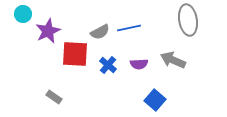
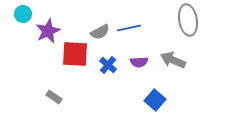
purple semicircle: moved 2 px up
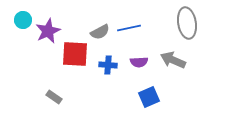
cyan circle: moved 6 px down
gray ellipse: moved 1 px left, 3 px down
blue cross: rotated 36 degrees counterclockwise
blue square: moved 6 px left, 3 px up; rotated 25 degrees clockwise
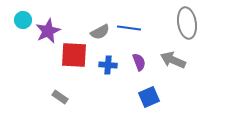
blue line: rotated 20 degrees clockwise
red square: moved 1 px left, 1 px down
purple semicircle: rotated 108 degrees counterclockwise
gray rectangle: moved 6 px right
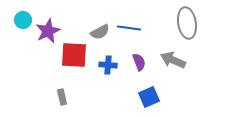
gray rectangle: moved 2 px right; rotated 42 degrees clockwise
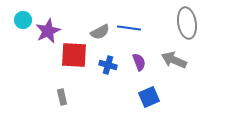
gray arrow: moved 1 px right
blue cross: rotated 12 degrees clockwise
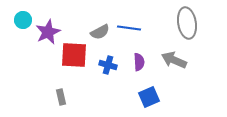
purple star: moved 1 px down
purple semicircle: rotated 18 degrees clockwise
gray rectangle: moved 1 px left
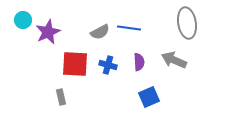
red square: moved 1 px right, 9 px down
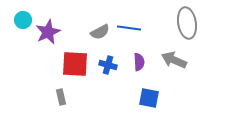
blue square: moved 1 px down; rotated 35 degrees clockwise
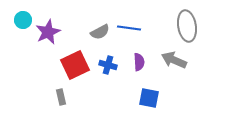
gray ellipse: moved 3 px down
red square: moved 1 px down; rotated 28 degrees counterclockwise
